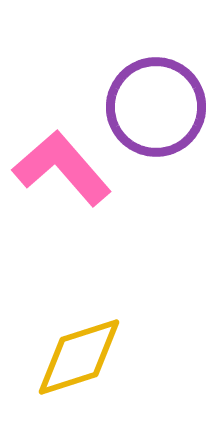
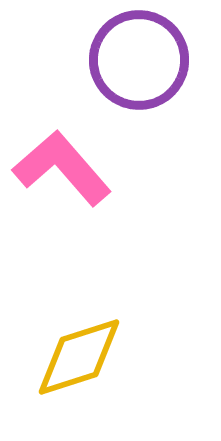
purple circle: moved 17 px left, 47 px up
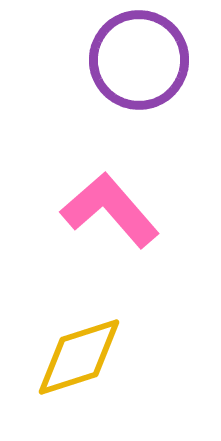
pink L-shape: moved 48 px right, 42 px down
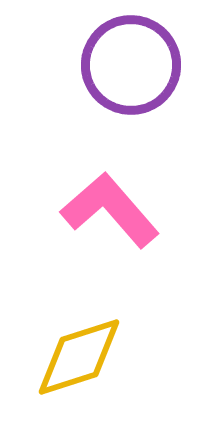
purple circle: moved 8 px left, 5 px down
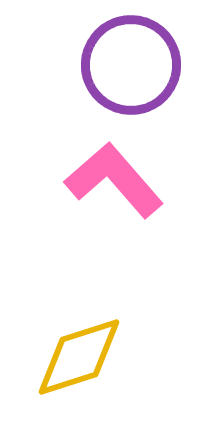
pink L-shape: moved 4 px right, 30 px up
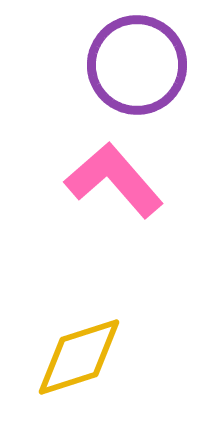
purple circle: moved 6 px right
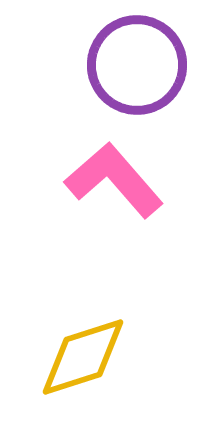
yellow diamond: moved 4 px right
